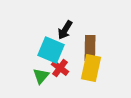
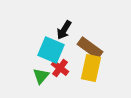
black arrow: moved 1 px left
brown rectangle: rotated 55 degrees counterclockwise
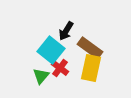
black arrow: moved 2 px right, 1 px down
cyan square: rotated 16 degrees clockwise
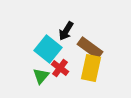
cyan square: moved 3 px left, 1 px up
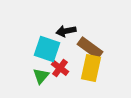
black arrow: rotated 48 degrees clockwise
cyan square: moved 1 px left; rotated 20 degrees counterclockwise
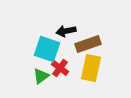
brown rectangle: moved 2 px left, 4 px up; rotated 55 degrees counterclockwise
green triangle: rotated 12 degrees clockwise
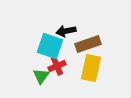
cyan square: moved 3 px right, 3 px up
red cross: moved 3 px left, 2 px up; rotated 30 degrees clockwise
green triangle: rotated 18 degrees counterclockwise
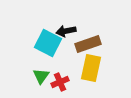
cyan square: moved 2 px left, 3 px up; rotated 8 degrees clockwise
red cross: moved 3 px right, 16 px down
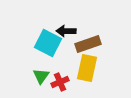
black arrow: rotated 12 degrees clockwise
yellow rectangle: moved 4 px left
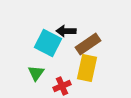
brown rectangle: rotated 15 degrees counterclockwise
green triangle: moved 5 px left, 3 px up
red cross: moved 2 px right, 4 px down
